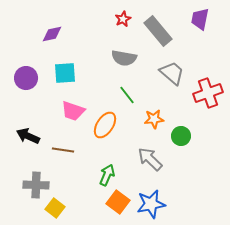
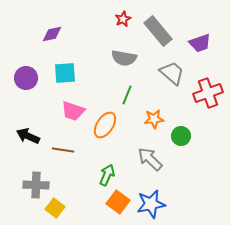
purple trapezoid: moved 24 px down; rotated 120 degrees counterclockwise
green line: rotated 60 degrees clockwise
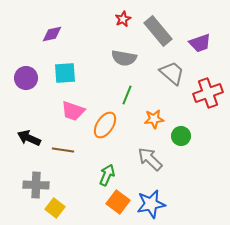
black arrow: moved 1 px right, 2 px down
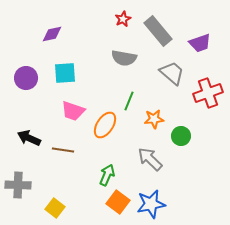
green line: moved 2 px right, 6 px down
gray cross: moved 18 px left
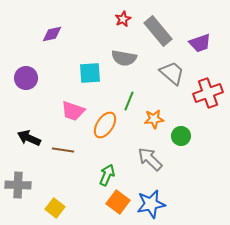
cyan square: moved 25 px right
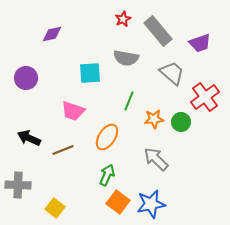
gray semicircle: moved 2 px right
red cross: moved 3 px left, 4 px down; rotated 16 degrees counterclockwise
orange ellipse: moved 2 px right, 12 px down
green circle: moved 14 px up
brown line: rotated 30 degrees counterclockwise
gray arrow: moved 6 px right
